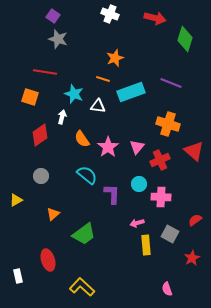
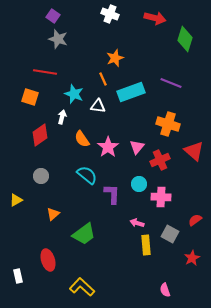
orange line: rotated 48 degrees clockwise
pink arrow: rotated 32 degrees clockwise
pink semicircle: moved 2 px left, 1 px down
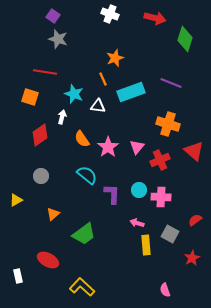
cyan circle: moved 6 px down
red ellipse: rotated 45 degrees counterclockwise
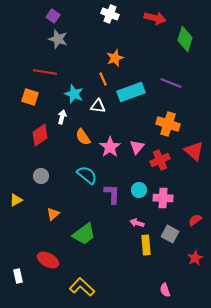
orange semicircle: moved 1 px right, 2 px up
pink star: moved 2 px right
pink cross: moved 2 px right, 1 px down
red star: moved 3 px right
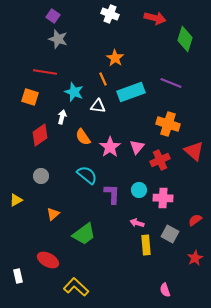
orange star: rotated 18 degrees counterclockwise
cyan star: moved 2 px up
yellow L-shape: moved 6 px left
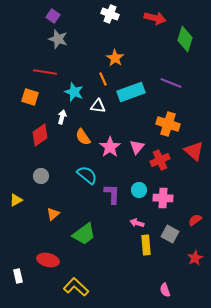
red ellipse: rotated 15 degrees counterclockwise
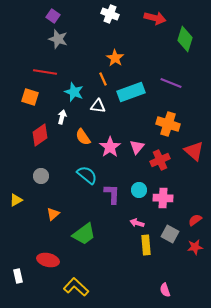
red star: moved 11 px up; rotated 21 degrees clockwise
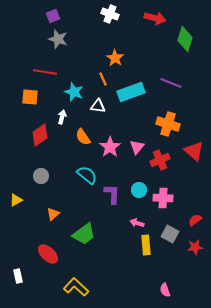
purple square: rotated 32 degrees clockwise
orange square: rotated 12 degrees counterclockwise
red ellipse: moved 6 px up; rotated 30 degrees clockwise
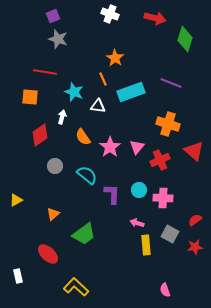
gray circle: moved 14 px right, 10 px up
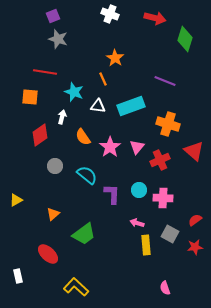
purple line: moved 6 px left, 2 px up
cyan rectangle: moved 14 px down
pink semicircle: moved 2 px up
